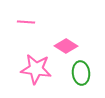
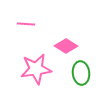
pink line: moved 2 px down
pink star: rotated 16 degrees counterclockwise
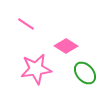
pink line: rotated 30 degrees clockwise
green ellipse: moved 4 px right; rotated 35 degrees counterclockwise
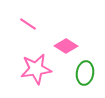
pink line: moved 2 px right
green ellipse: rotated 50 degrees clockwise
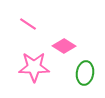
pink diamond: moved 2 px left
pink star: moved 2 px left, 2 px up; rotated 8 degrees clockwise
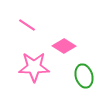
pink line: moved 1 px left, 1 px down
green ellipse: moved 1 px left, 3 px down; rotated 25 degrees counterclockwise
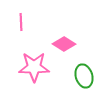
pink line: moved 6 px left, 3 px up; rotated 54 degrees clockwise
pink diamond: moved 2 px up
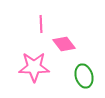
pink line: moved 20 px right, 2 px down
pink diamond: rotated 20 degrees clockwise
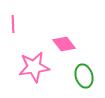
pink line: moved 28 px left
pink star: rotated 8 degrees counterclockwise
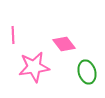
pink line: moved 11 px down
green ellipse: moved 3 px right, 4 px up
